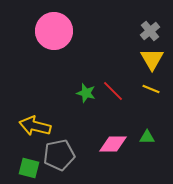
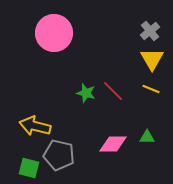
pink circle: moved 2 px down
gray pentagon: rotated 24 degrees clockwise
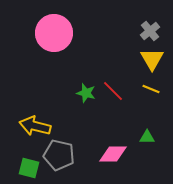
pink diamond: moved 10 px down
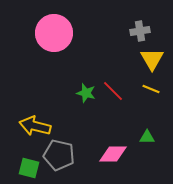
gray cross: moved 10 px left; rotated 30 degrees clockwise
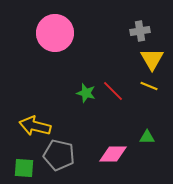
pink circle: moved 1 px right
yellow line: moved 2 px left, 3 px up
green square: moved 5 px left; rotated 10 degrees counterclockwise
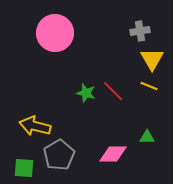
gray pentagon: rotated 28 degrees clockwise
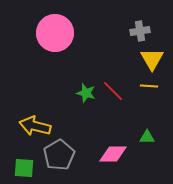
yellow line: rotated 18 degrees counterclockwise
